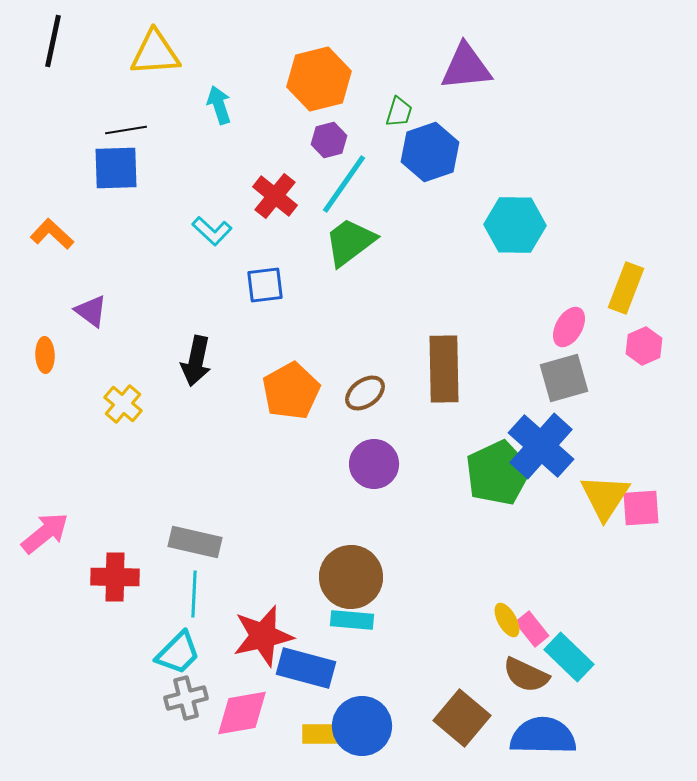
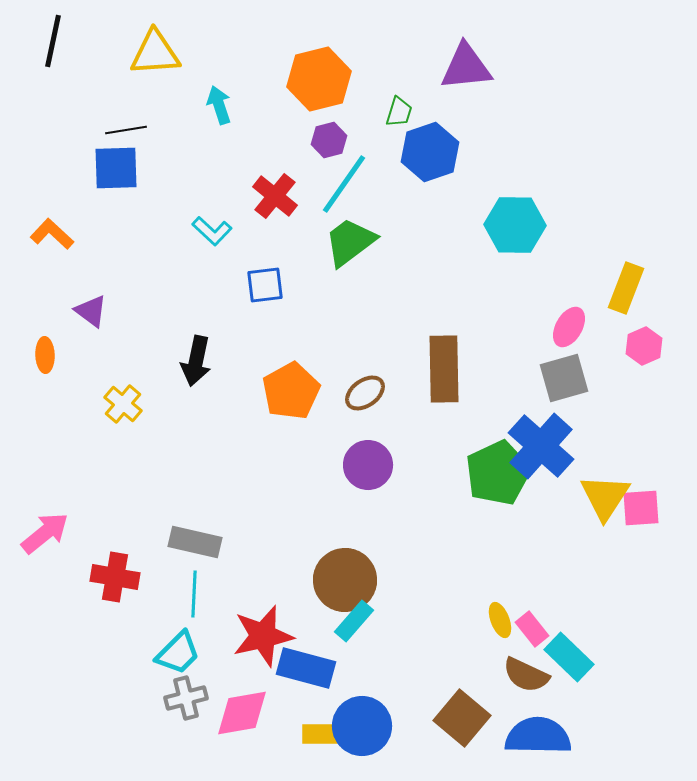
purple circle at (374, 464): moved 6 px left, 1 px down
red cross at (115, 577): rotated 9 degrees clockwise
brown circle at (351, 577): moved 6 px left, 3 px down
cyan rectangle at (352, 620): moved 2 px right, 1 px down; rotated 54 degrees counterclockwise
yellow ellipse at (507, 620): moved 7 px left; rotated 8 degrees clockwise
blue semicircle at (543, 736): moved 5 px left
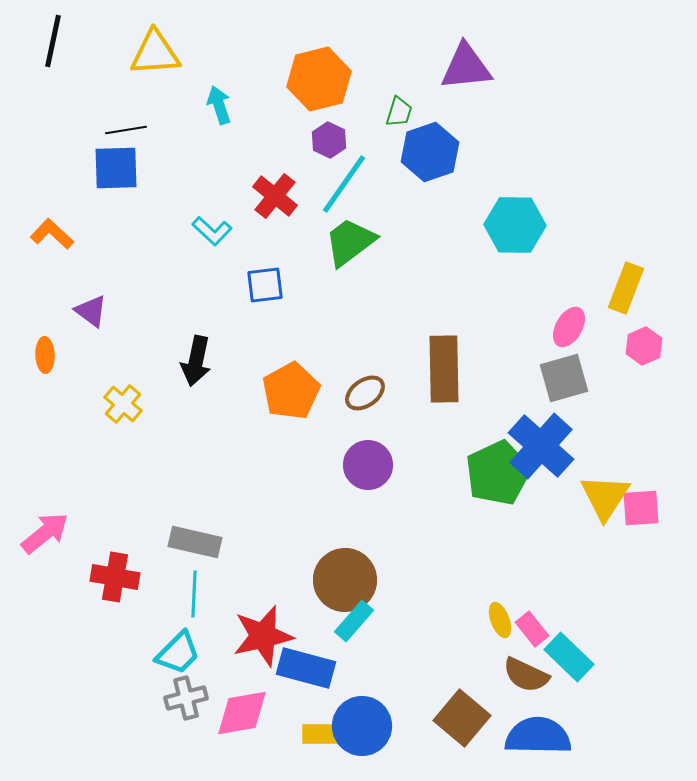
purple hexagon at (329, 140): rotated 20 degrees counterclockwise
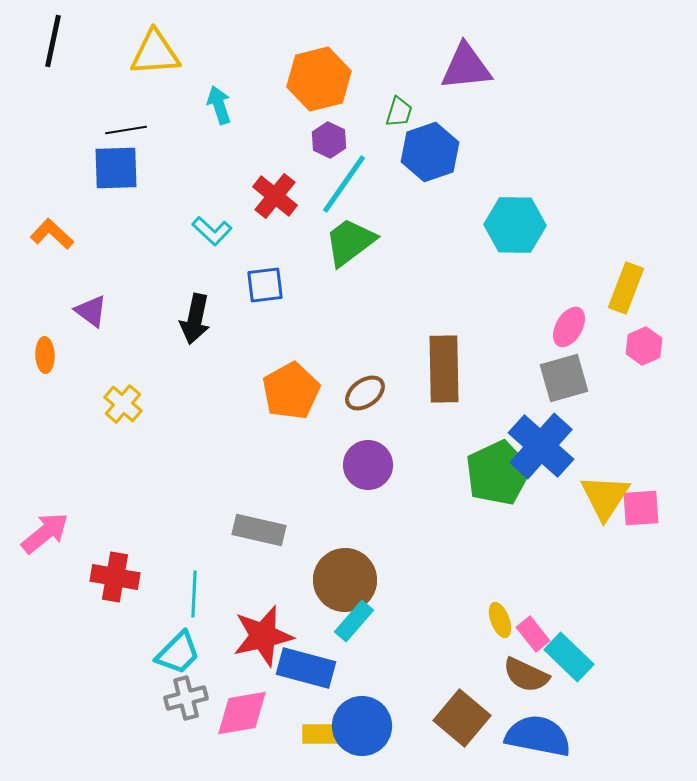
black arrow at (196, 361): moved 1 px left, 42 px up
gray rectangle at (195, 542): moved 64 px right, 12 px up
pink rectangle at (532, 629): moved 1 px right, 5 px down
blue semicircle at (538, 736): rotated 10 degrees clockwise
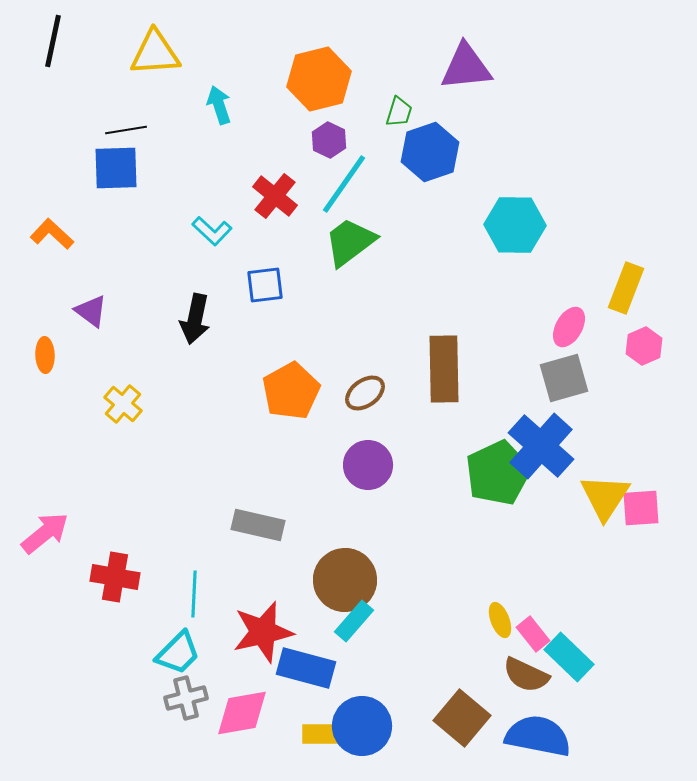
gray rectangle at (259, 530): moved 1 px left, 5 px up
red star at (263, 636): moved 4 px up
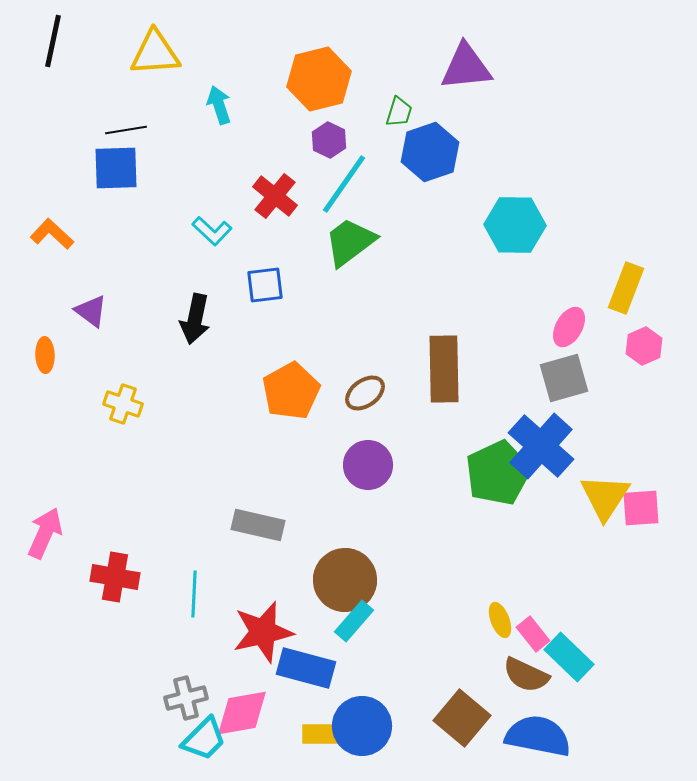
yellow cross at (123, 404): rotated 21 degrees counterclockwise
pink arrow at (45, 533): rotated 27 degrees counterclockwise
cyan trapezoid at (178, 653): moved 26 px right, 86 px down
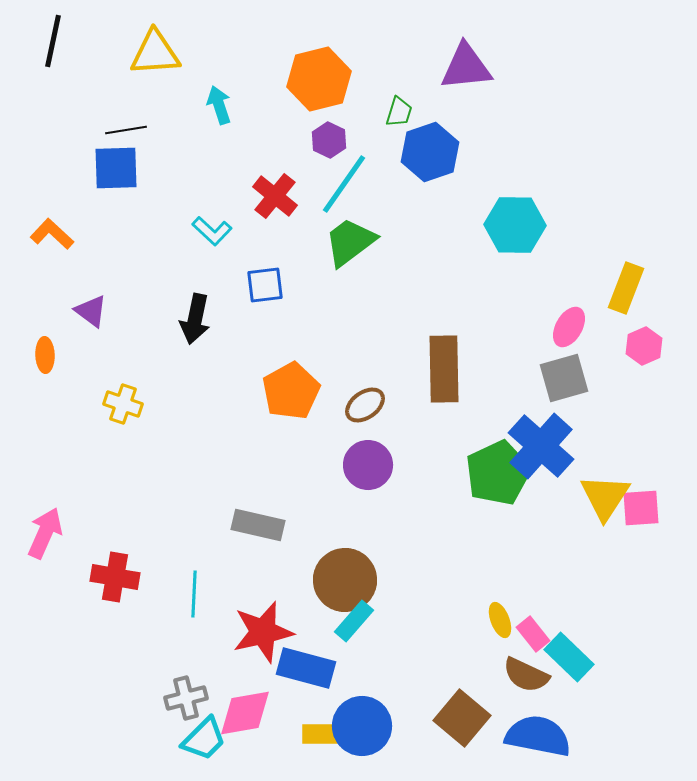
brown ellipse at (365, 393): moved 12 px down
pink diamond at (242, 713): moved 3 px right
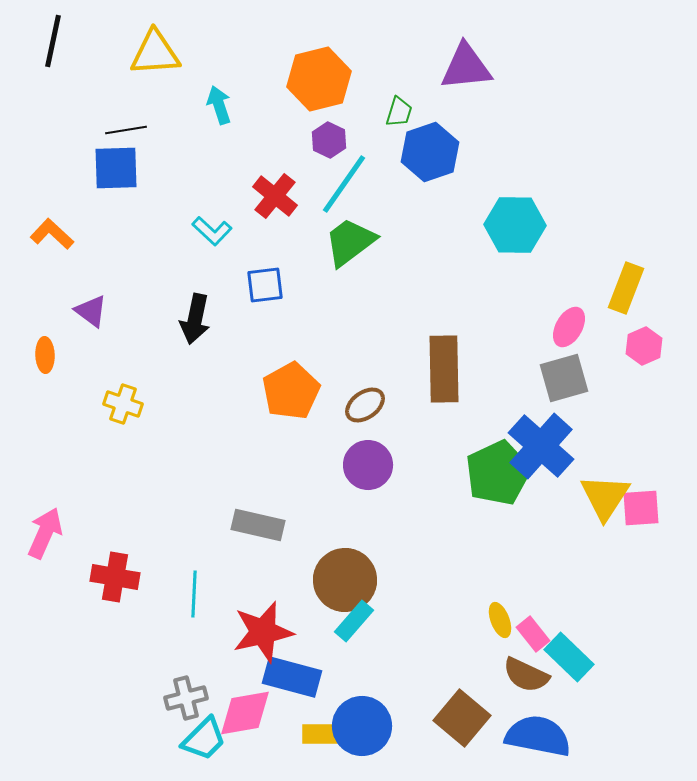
blue rectangle at (306, 668): moved 14 px left, 9 px down
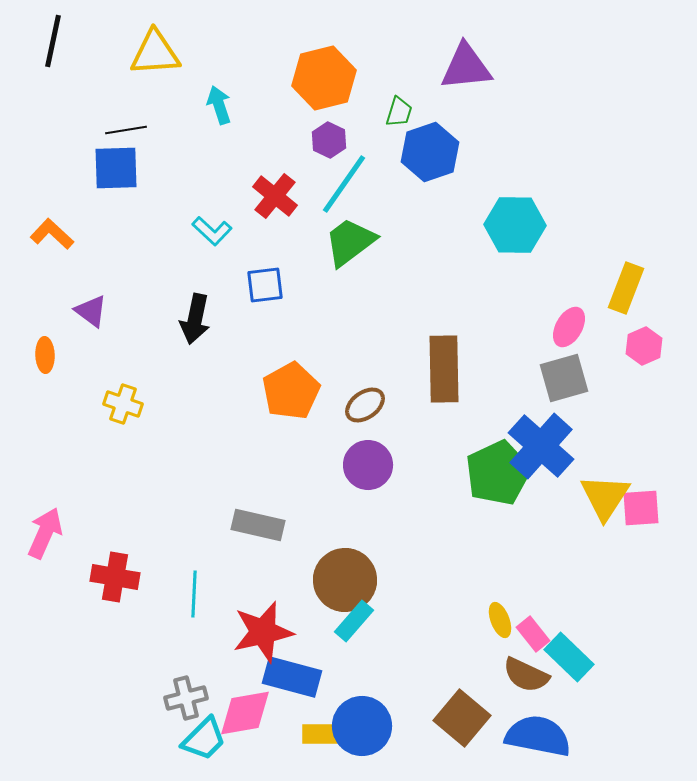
orange hexagon at (319, 79): moved 5 px right, 1 px up
